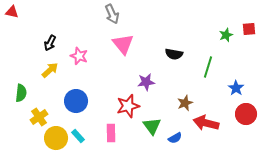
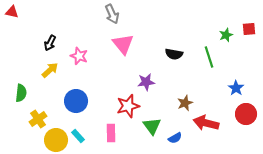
green line: moved 1 px right, 10 px up; rotated 35 degrees counterclockwise
yellow cross: moved 1 px left, 2 px down
yellow circle: moved 2 px down
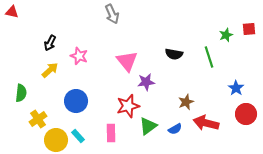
pink triangle: moved 4 px right, 17 px down
brown star: moved 1 px right, 1 px up
green triangle: moved 4 px left; rotated 30 degrees clockwise
blue semicircle: moved 9 px up
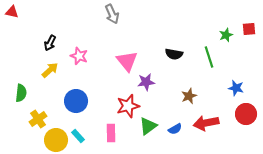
blue star: rotated 21 degrees counterclockwise
brown star: moved 3 px right, 6 px up
red arrow: rotated 25 degrees counterclockwise
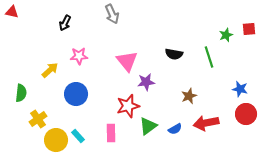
black arrow: moved 15 px right, 20 px up
pink star: rotated 24 degrees counterclockwise
blue star: moved 4 px right, 1 px down
blue circle: moved 7 px up
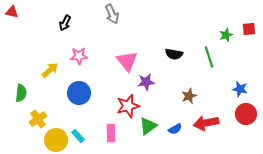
blue circle: moved 3 px right, 1 px up
